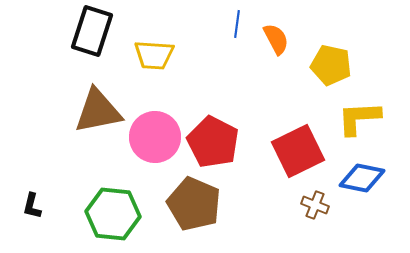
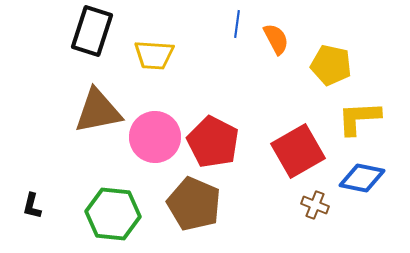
red square: rotated 4 degrees counterclockwise
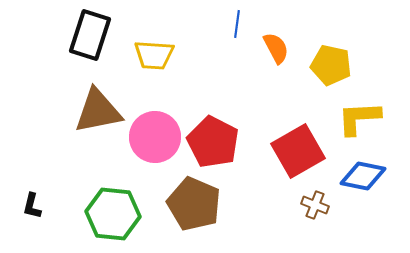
black rectangle: moved 2 px left, 4 px down
orange semicircle: moved 9 px down
blue diamond: moved 1 px right, 2 px up
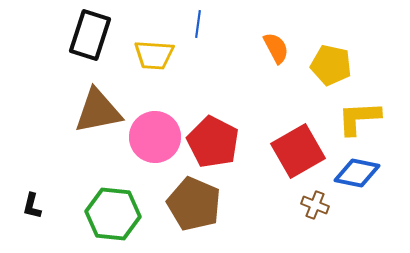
blue line: moved 39 px left
blue diamond: moved 6 px left, 3 px up
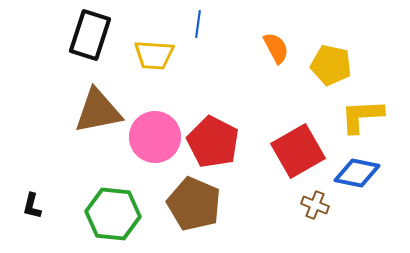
yellow L-shape: moved 3 px right, 2 px up
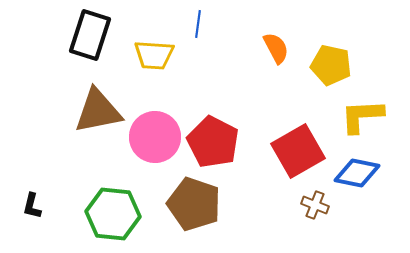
brown pentagon: rotated 4 degrees counterclockwise
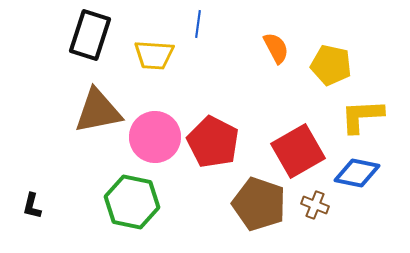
brown pentagon: moved 65 px right
green hexagon: moved 19 px right, 12 px up; rotated 6 degrees clockwise
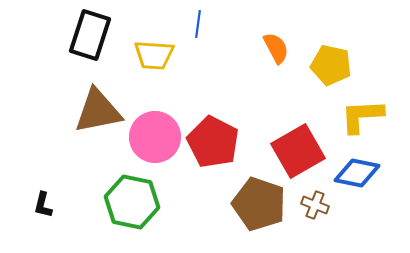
black L-shape: moved 11 px right, 1 px up
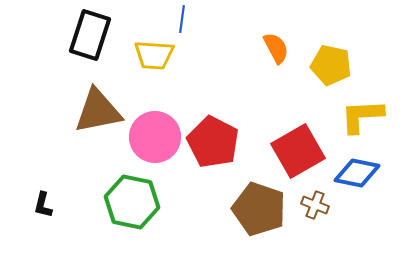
blue line: moved 16 px left, 5 px up
brown pentagon: moved 5 px down
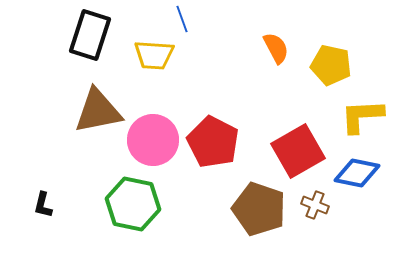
blue line: rotated 28 degrees counterclockwise
pink circle: moved 2 px left, 3 px down
green hexagon: moved 1 px right, 2 px down
